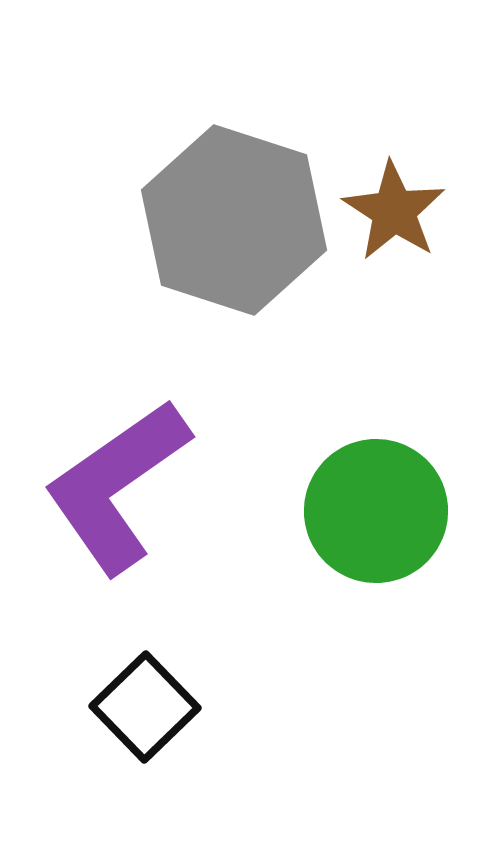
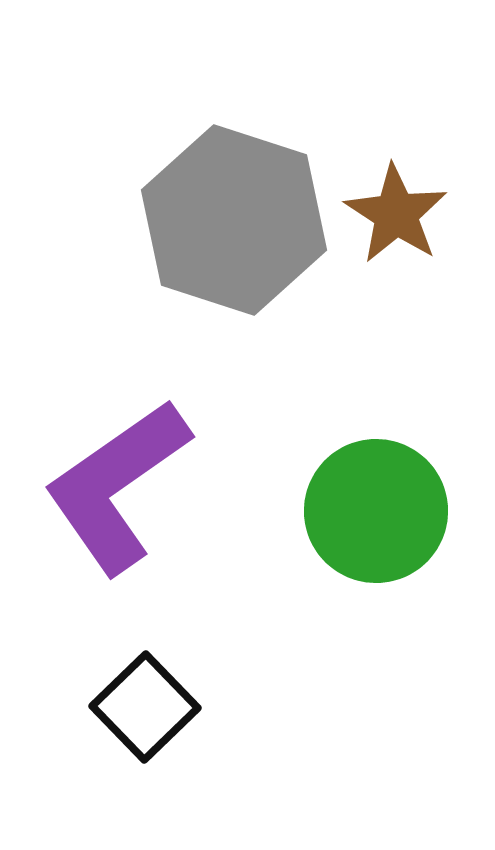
brown star: moved 2 px right, 3 px down
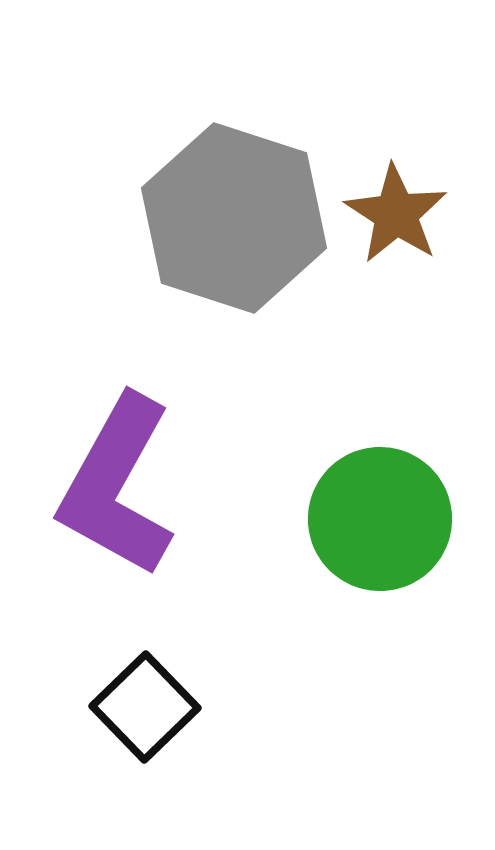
gray hexagon: moved 2 px up
purple L-shape: rotated 26 degrees counterclockwise
green circle: moved 4 px right, 8 px down
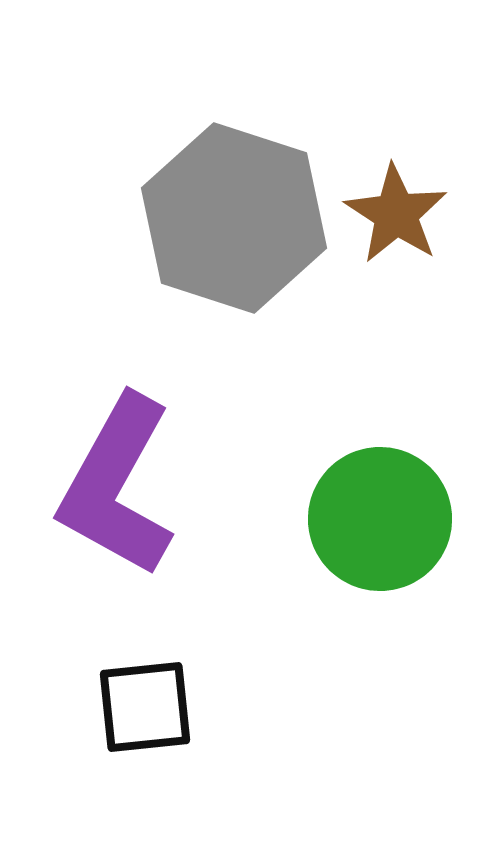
black square: rotated 38 degrees clockwise
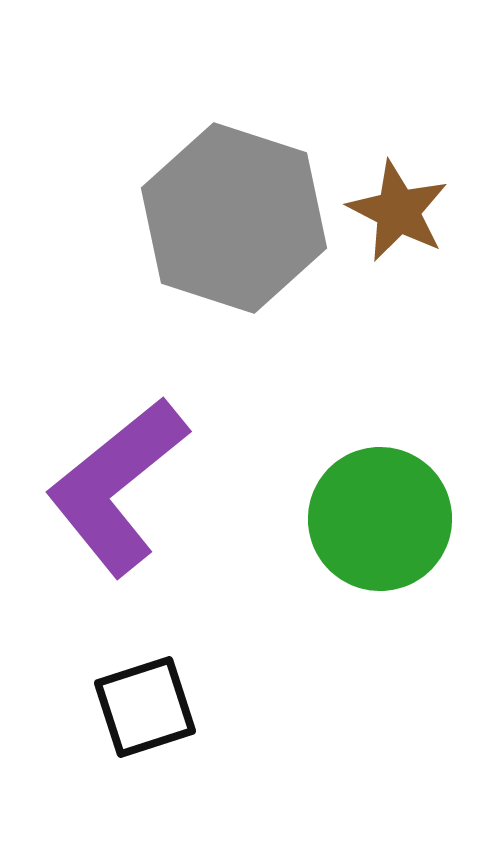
brown star: moved 2 px right, 3 px up; rotated 6 degrees counterclockwise
purple L-shape: rotated 22 degrees clockwise
black square: rotated 12 degrees counterclockwise
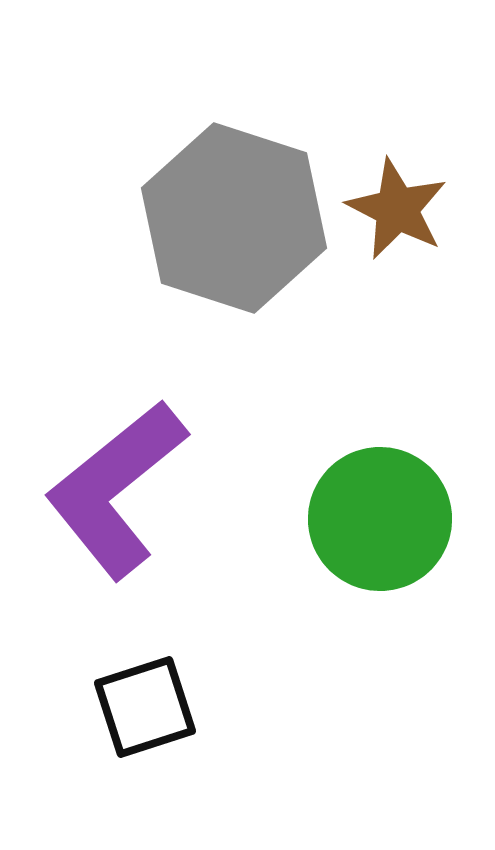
brown star: moved 1 px left, 2 px up
purple L-shape: moved 1 px left, 3 px down
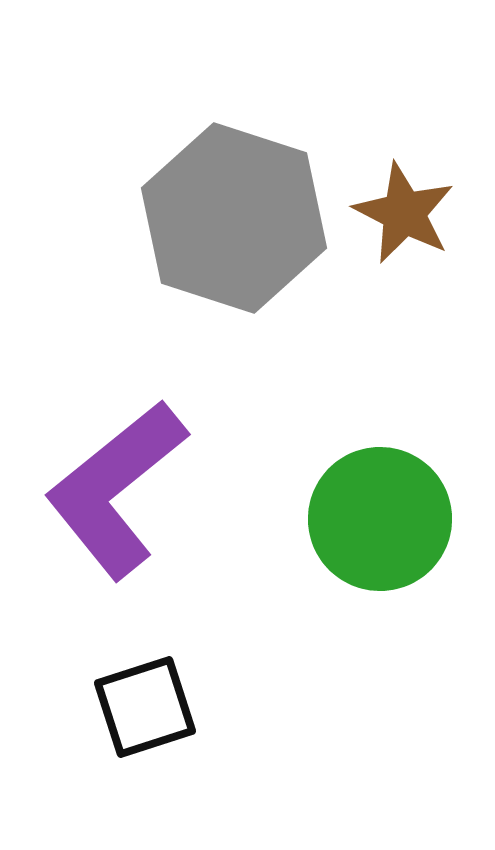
brown star: moved 7 px right, 4 px down
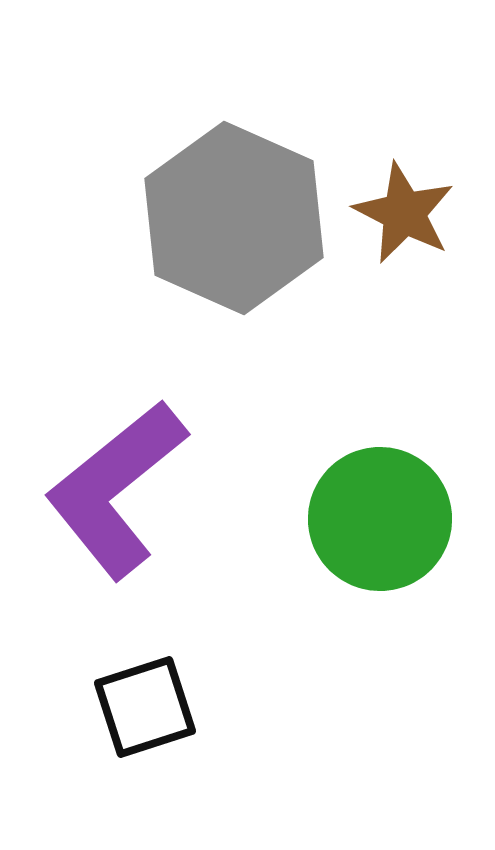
gray hexagon: rotated 6 degrees clockwise
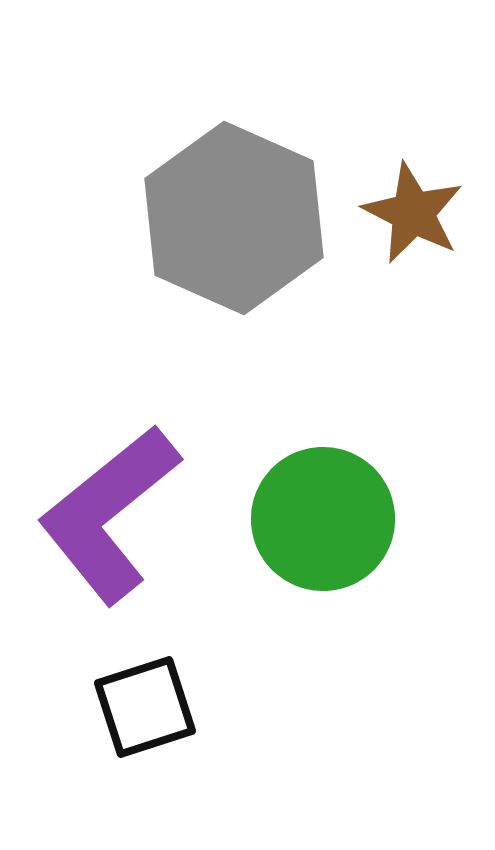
brown star: moved 9 px right
purple L-shape: moved 7 px left, 25 px down
green circle: moved 57 px left
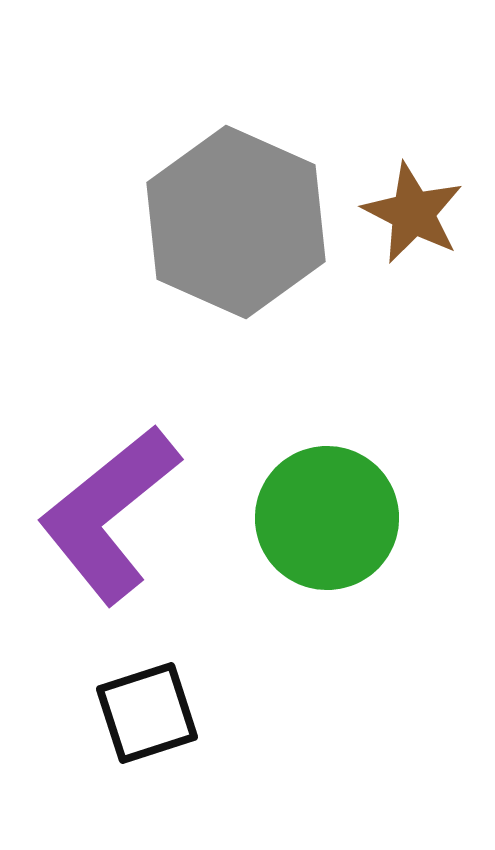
gray hexagon: moved 2 px right, 4 px down
green circle: moved 4 px right, 1 px up
black square: moved 2 px right, 6 px down
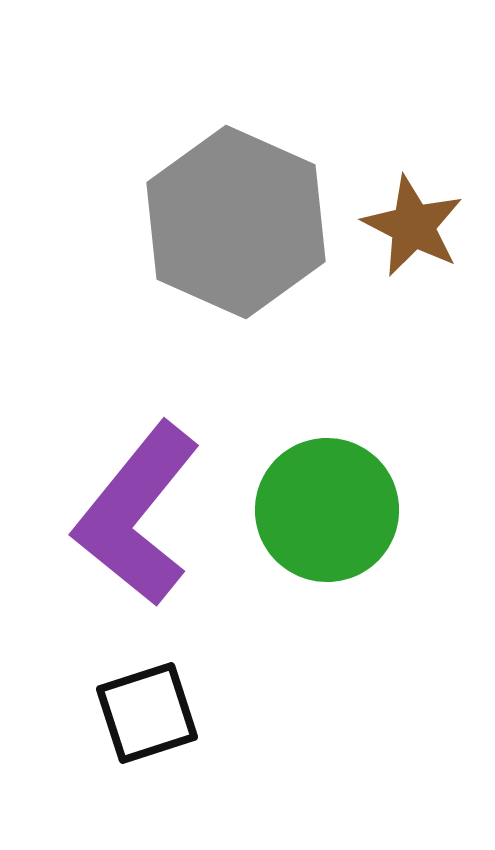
brown star: moved 13 px down
purple L-shape: moved 28 px right; rotated 12 degrees counterclockwise
green circle: moved 8 px up
